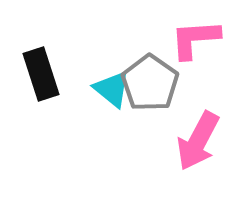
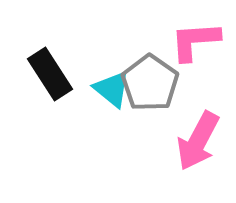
pink L-shape: moved 2 px down
black rectangle: moved 9 px right; rotated 15 degrees counterclockwise
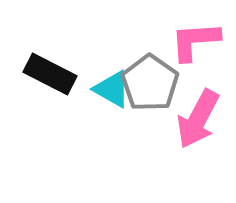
black rectangle: rotated 30 degrees counterclockwise
cyan triangle: rotated 9 degrees counterclockwise
pink arrow: moved 22 px up
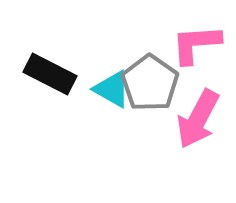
pink L-shape: moved 1 px right, 3 px down
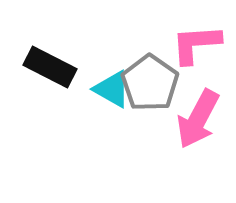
black rectangle: moved 7 px up
